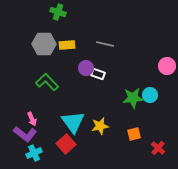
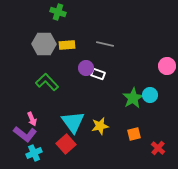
green star: rotated 25 degrees counterclockwise
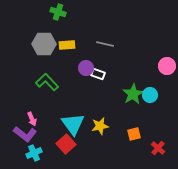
green star: moved 4 px up
cyan triangle: moved 2 px down
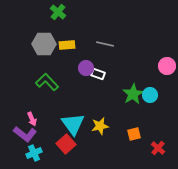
green cross: rotated 21 degrees clockwise
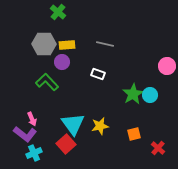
purple circle: moved 24 px left, 6 px up
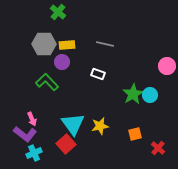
orange square: moved 1 px right
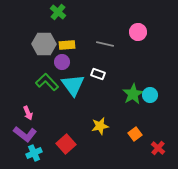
pink circle: moved 29 px left, 34 px up
pink arrow: moved 4 px left, 6 px up
cyan triangle: moved 39 px up
orange square: rotated 24 degrees counterclockwise
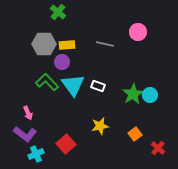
white rectangle: moved 12 px down
cyan cross: moved 2 px right, 1 px down
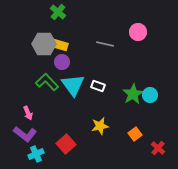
yellow rectangle: moved 7 px left; rotated 21 degrees clockwise
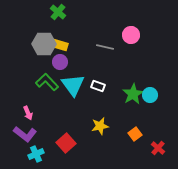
pink circle: moved 7 px left, 3 px down
gray line: moved 3 px down
purple circle: moved 2 px left
red square: moved 1 px up
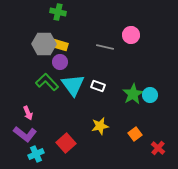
green cross: rotated 28 degrees counterclockwise
